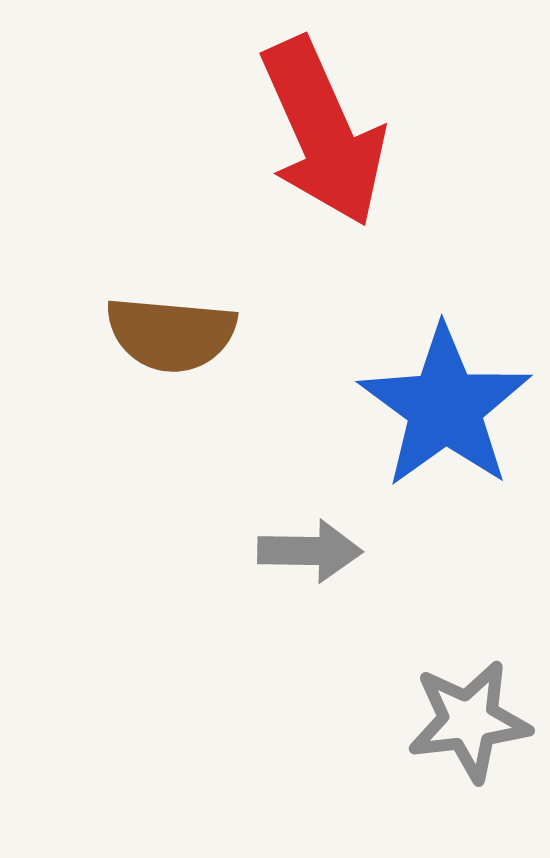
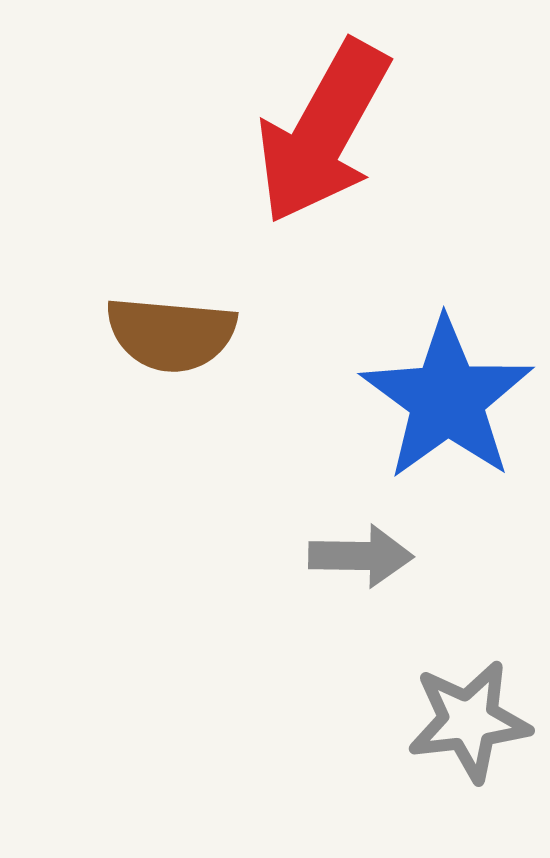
red arrow: rotated 53 degrees clockwise
blue star: moved 2 px right, 8 px up
gray arrow: moved 51 px right, 5 px down
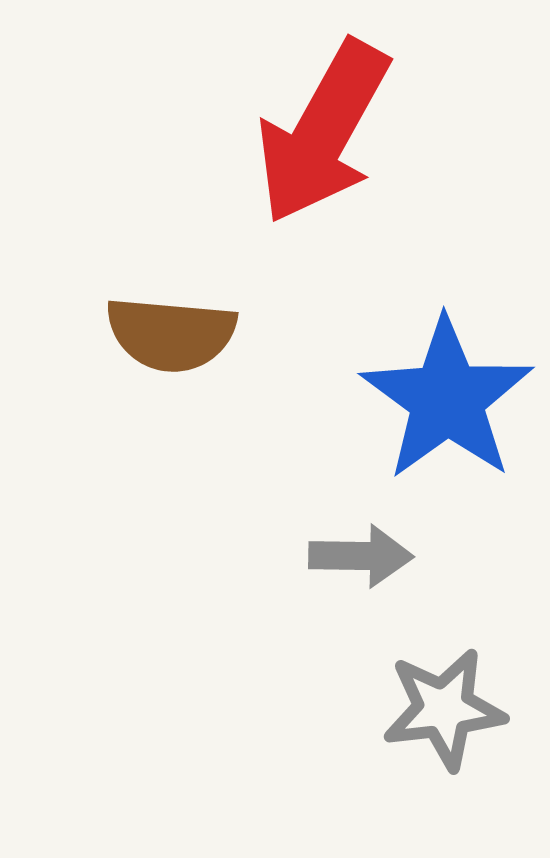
gray star: moved 25 px left, 12 px up
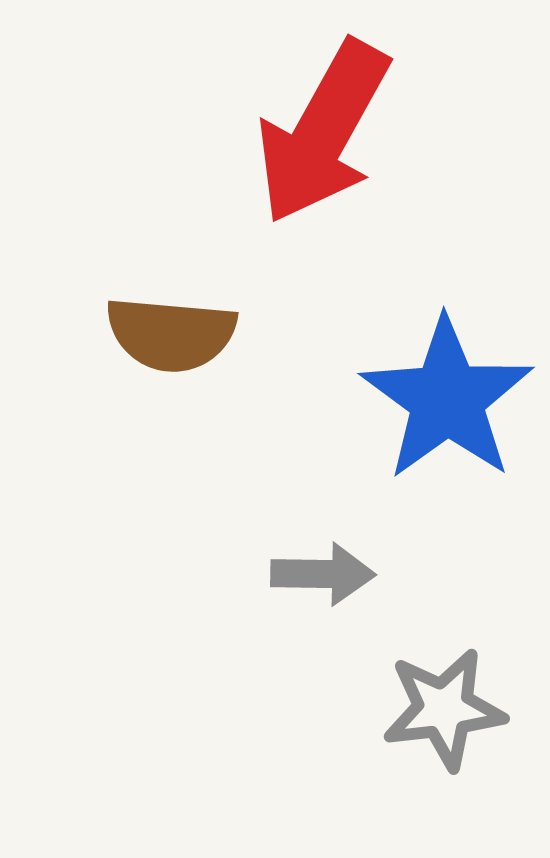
gray arrow: moved 38 px left, 18 px down
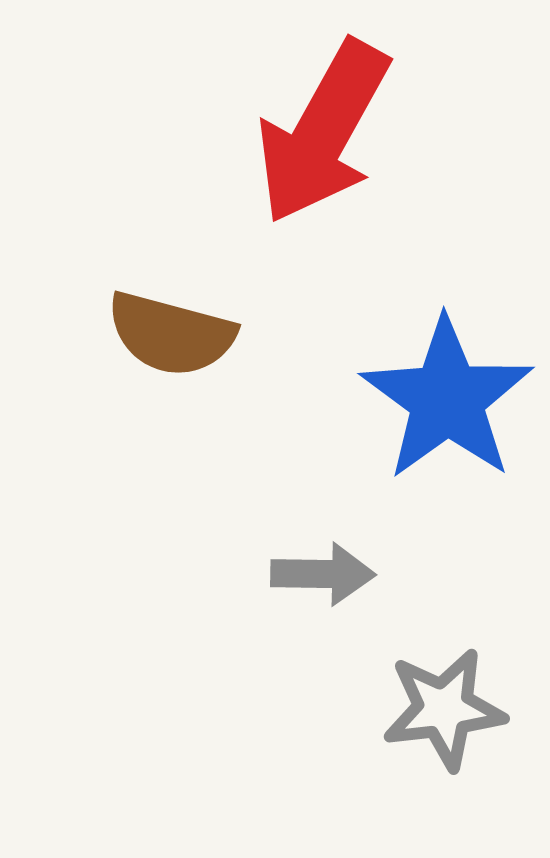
brown semicircle: rotated 10 degrees clockwise
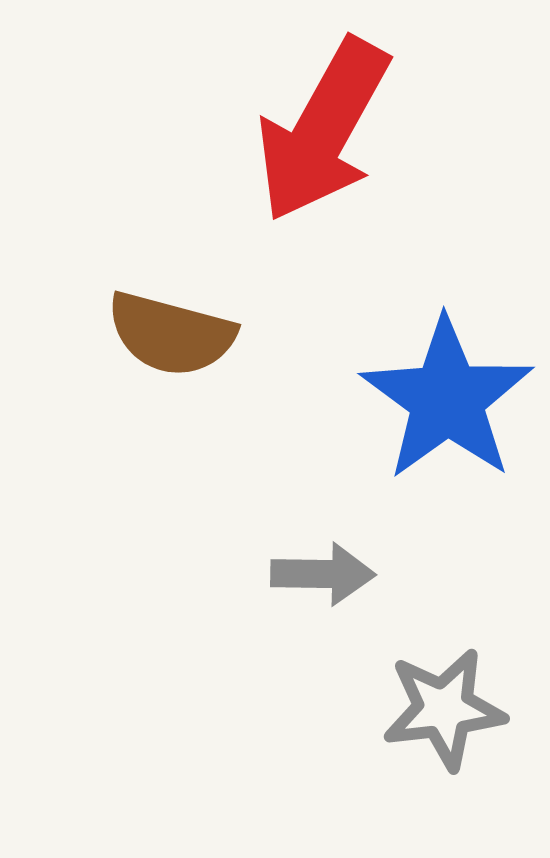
red arrow: moved 2 px up
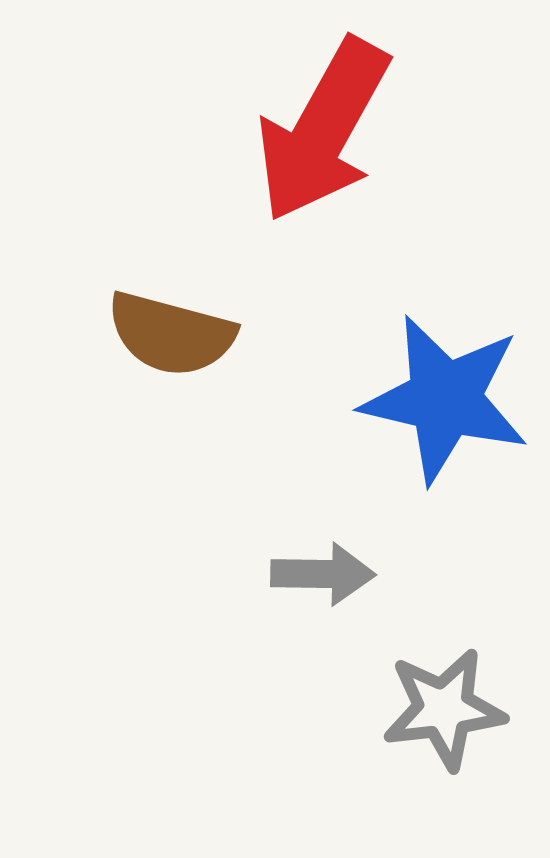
blue star: moved 2 px left; rotated 23 degrees counterclockwise
